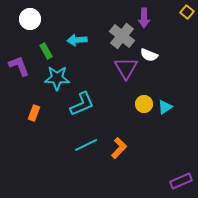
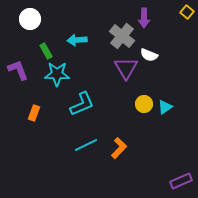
purple L-shape: moved 1 px left, 4 px down
cyan star: moved 4 px up
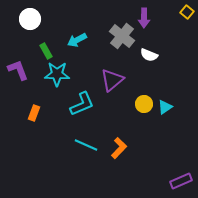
cyan arrow: rotated 24 degrees counterclockwise
purple triangle: moved 14 px left, 12 px down; rotated 20 degrees clockwise
cyan line: rotated 50 degrees clockwise
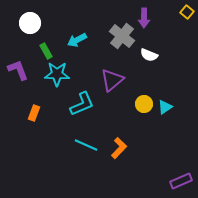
white circle: moved 4 px down
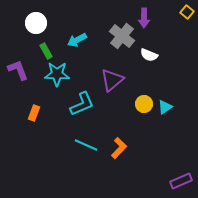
white circle: moved 6 px right
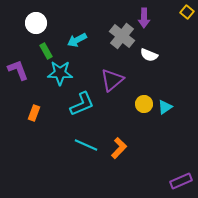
cyan star: moved 3 px right, 1 px up
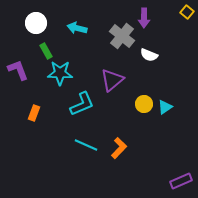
cyan arrow: moved 12 px up; rotated 42 degrees clockwise
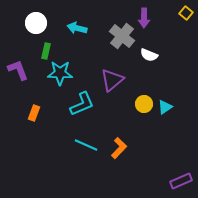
yellow square: moved 1 px left, 1 px down
green rectangle: rotated 42 degrees clockwise
